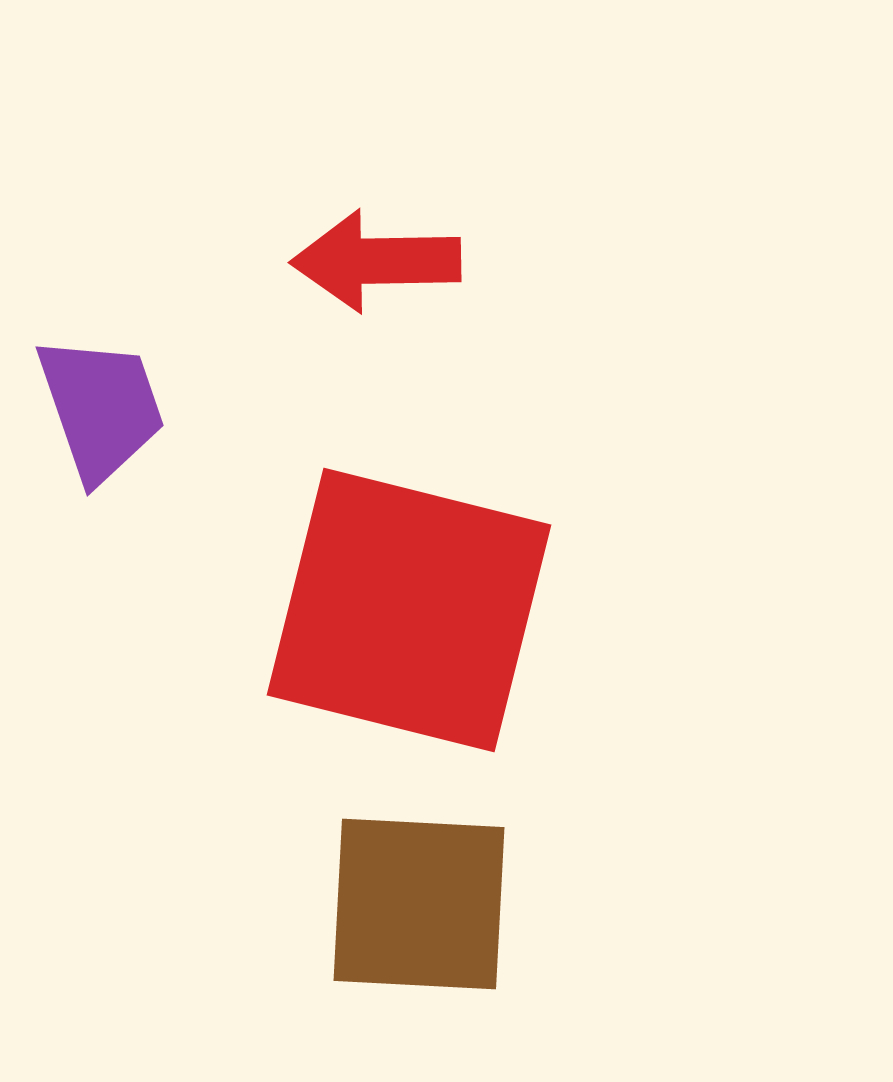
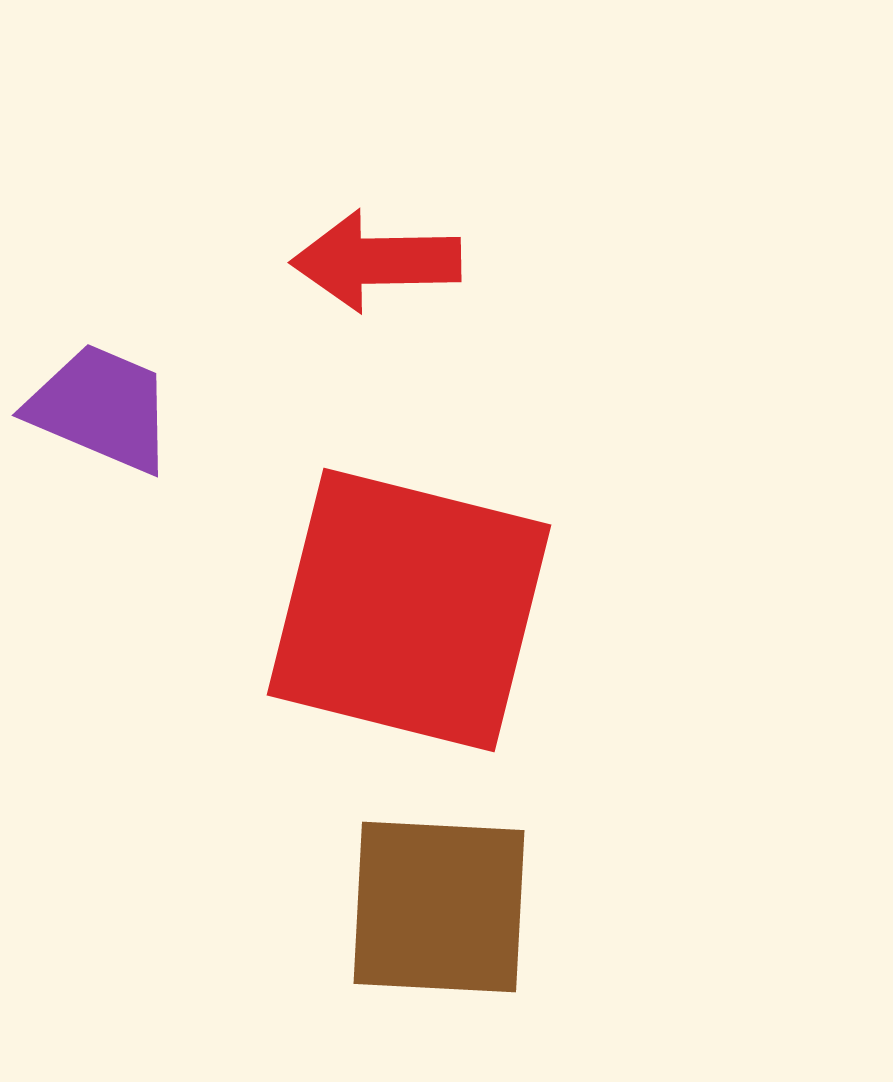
purple trapezoid: rotated 48 degrees counterclockwise
brown square: moved 20 px right, 3 px down
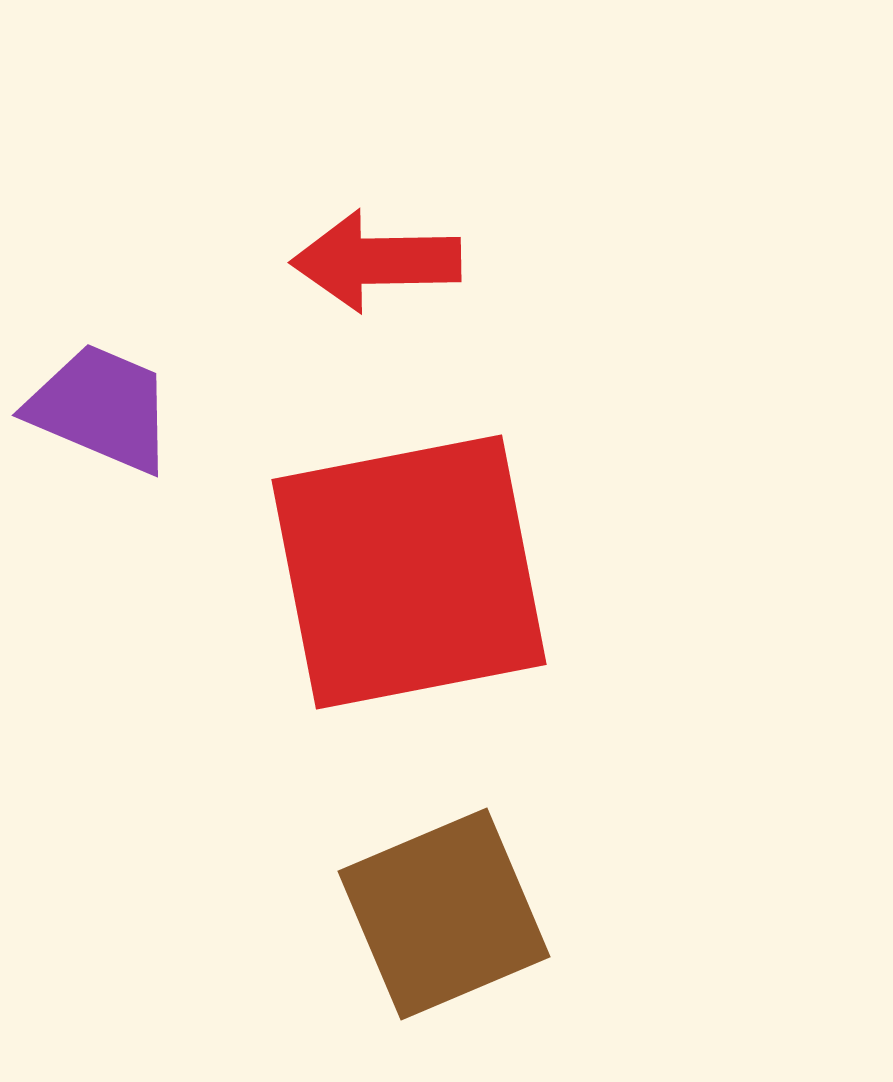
red square: moved 38 px up; rotated 25 degrees counterclockwise
brown square: moved 5 px right, 7 px down; rotated 26 degrees counterclockwise
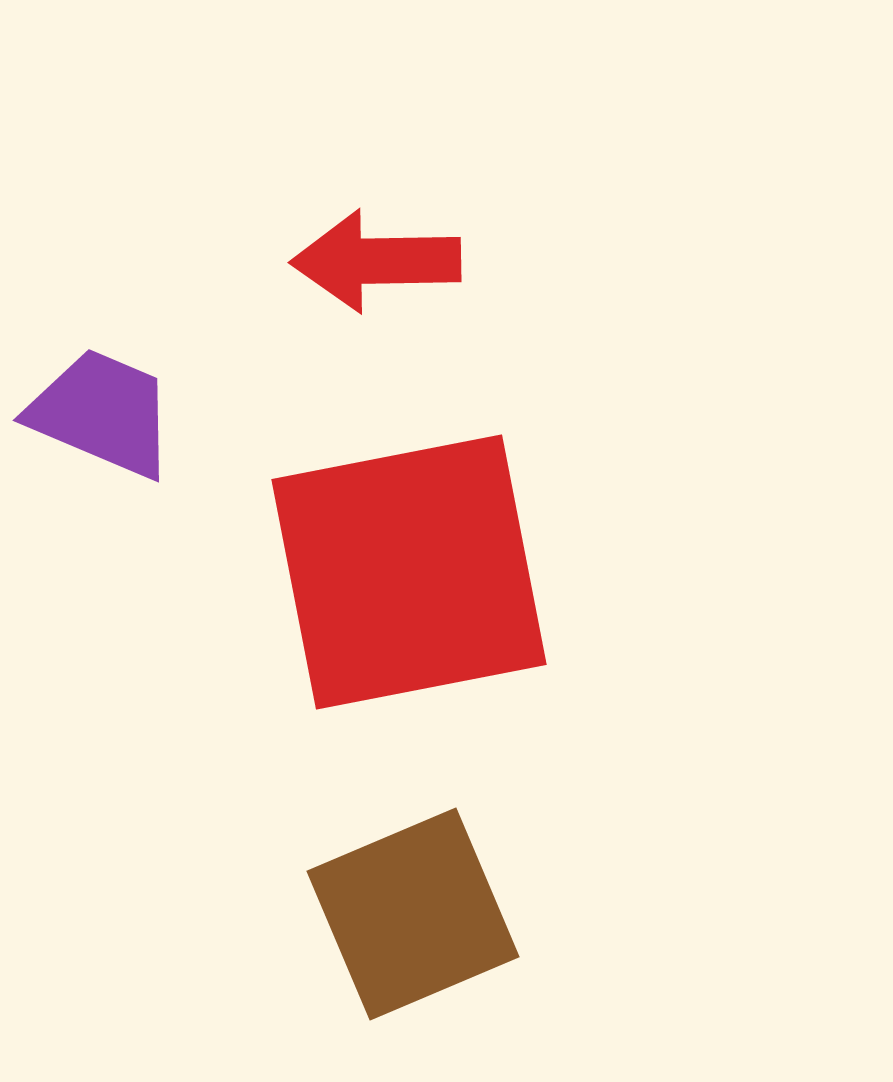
purple trapezoid: moved 1 px right, 5 px down
brown square: moved 31 px left
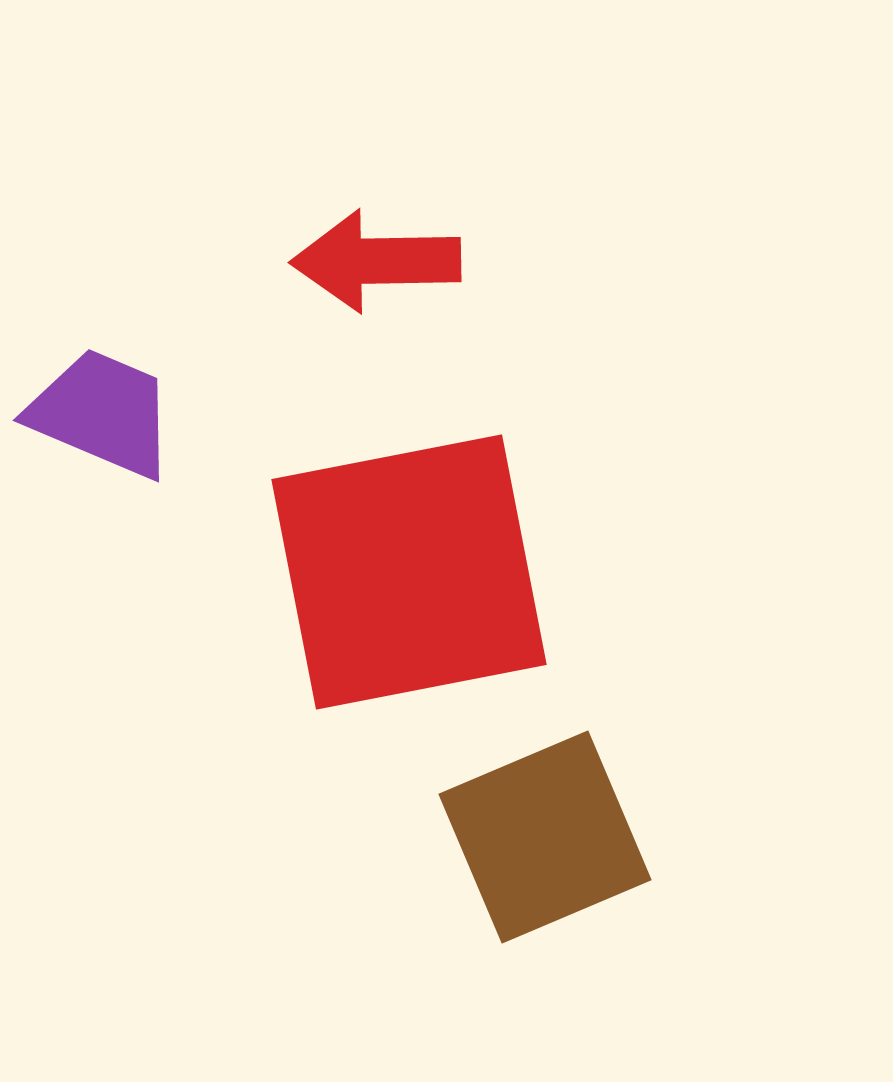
brown square: moved 132 px right, 77 px up
